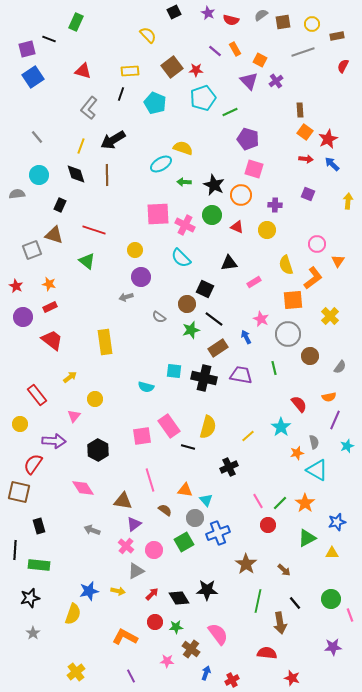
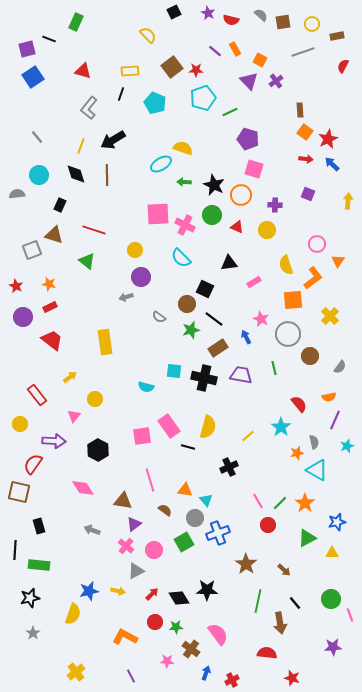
gray semicircle at (261, 15): rotated 80 degrees clockwise
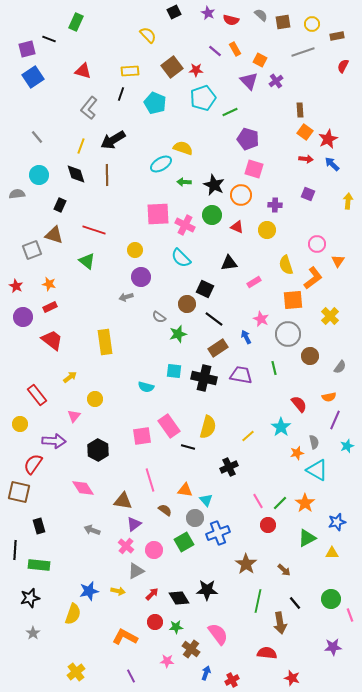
green star at (191, 330): moved 13 px left, 4 px down
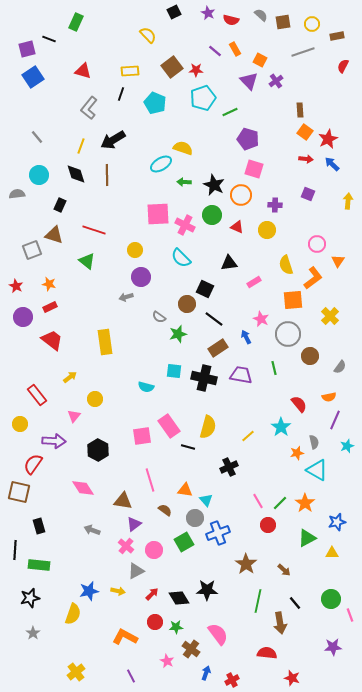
pink star at (167, 661): rotated 24 degrees clockwise
